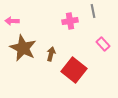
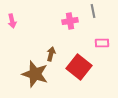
pink arrow: rotated 104 degrees counterclockwise
pink rectangle: moved 1 px left, 1 px up; rotated 48 degrees counterclockwise
brown star: moved 12 px right, 26 px down; rotated 8 degrees counterclockwise
red square: moved 5 px right, 3 px up
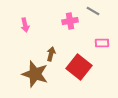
gray line: rotated 48 degrees counterclockwise
pink arrow: moved 13 px right, 4 px down
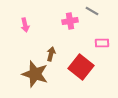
gray line: moved 1 px left
red square: moved 2 px right
